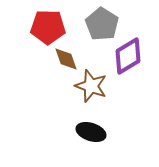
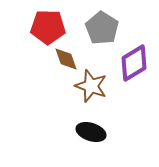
gray pentagon: moved 4 px down
purple diamond: moved 6 px right, 7 px down
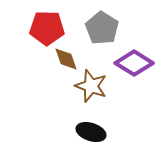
red pentagon: moved 1 px left, 1 px down
purple diamond: rotated 63 degrees clockwise
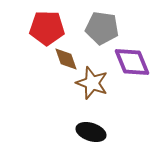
gray pentagon: rotated 24 degrees counterclockwise
purple diamond: moved 2 px left, 1 px up; rotated 36 degrees clockwise
brown star: moved 1 px right, 3 px up
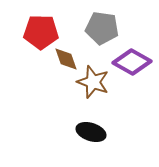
red pentagon: moved 6 px left, 4 px down
purple diamond: rotated 39 degrees counterclockwise
brown star: moved 1 px right, 1 px up
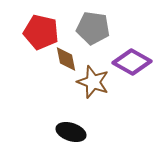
gray pentagon: moved 9 px left
red pentagon: rotated 12 degrees clockwise
brown diamond: rotated 8 degrees clockwise
black ellipse: moved 20 px left
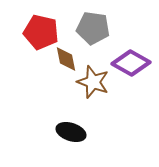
purple diamond: moved 1 px left, 1 px down
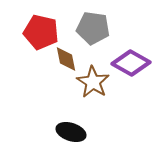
brown star: rotated 12 degrees clockwise
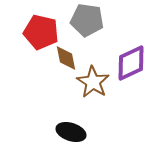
gray pentagon: moved 6 px left, 8 px up
brown diamond: moved 1 px up
purple diamond: rotated 54 degrees counterclockwise
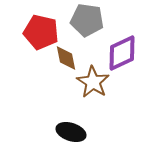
purple diamond: moved 9 px left, 10 px up
